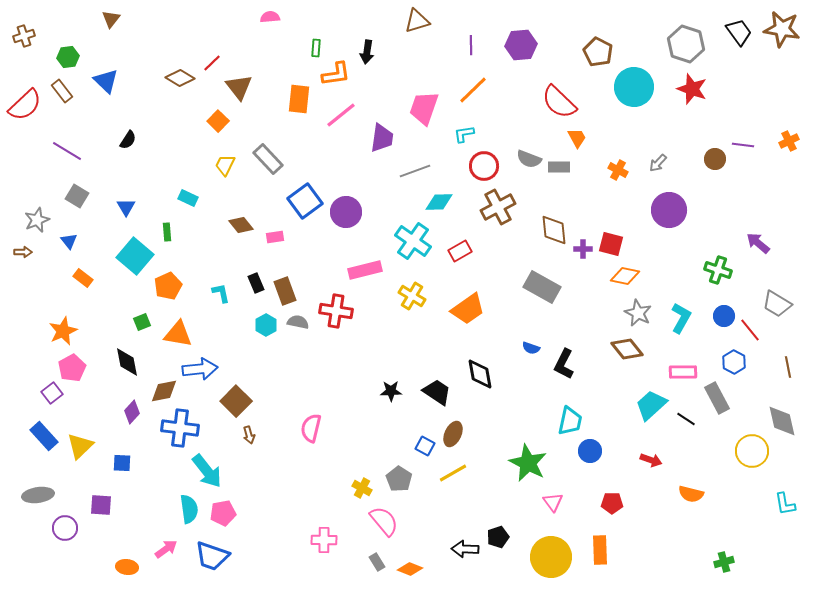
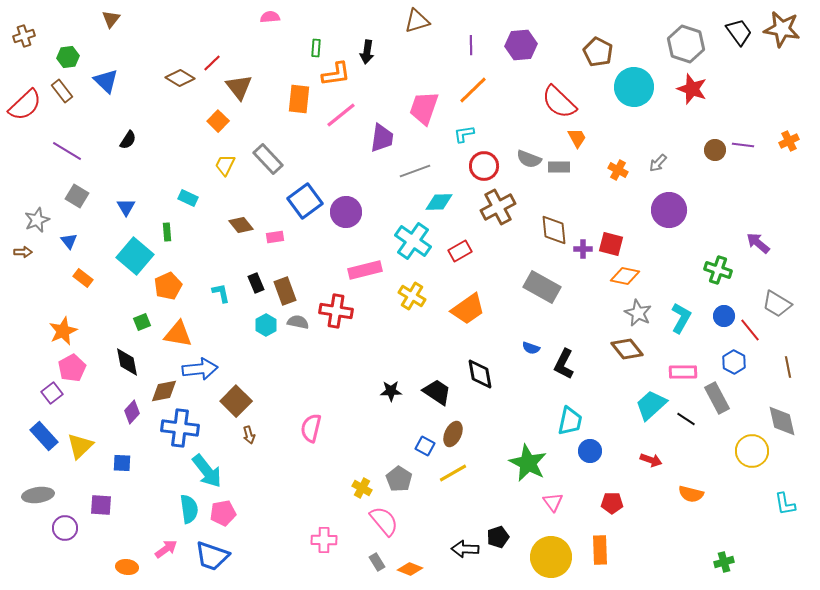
brown circle at (715, 159): moved 9 px up
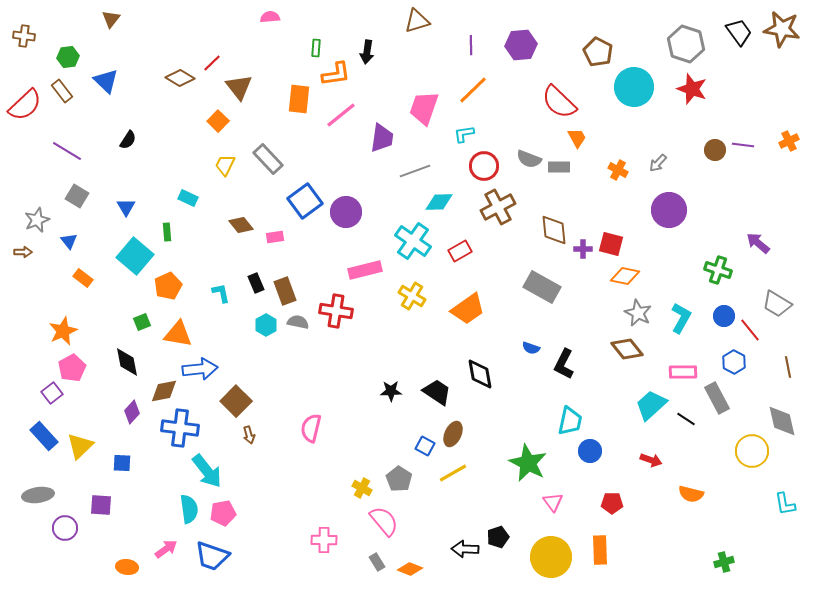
brown cross at (24, 36): rotated 25 degrees clockwise
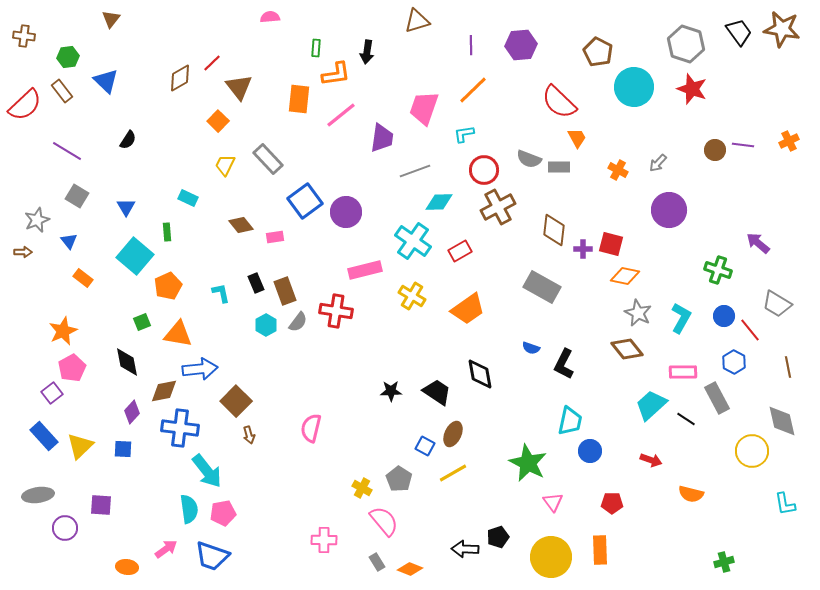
brown diamond at (180, 78): rotated 60 degrees counterclockwise
red circle at (484, 166): moved 4 px down
brown diamond at (554, 230): rotated 12 degrees clockwise
gray semicircle at (298, 322): rotated 115 degrees clockwise
blue square at (122, 463): moved 1 px right, 14 px up
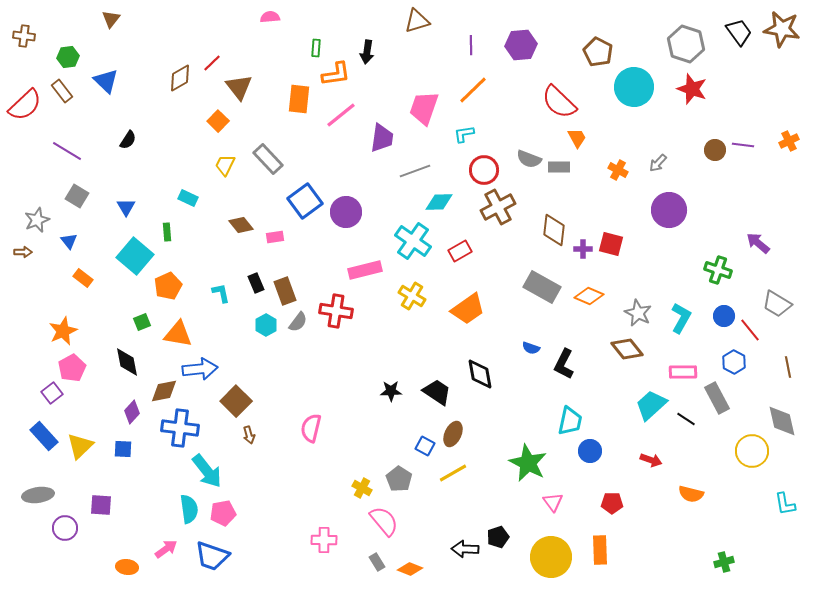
orange diamond at (625, 276): moved 36 px left, 20 px down; rotated 12 degrees clockwise
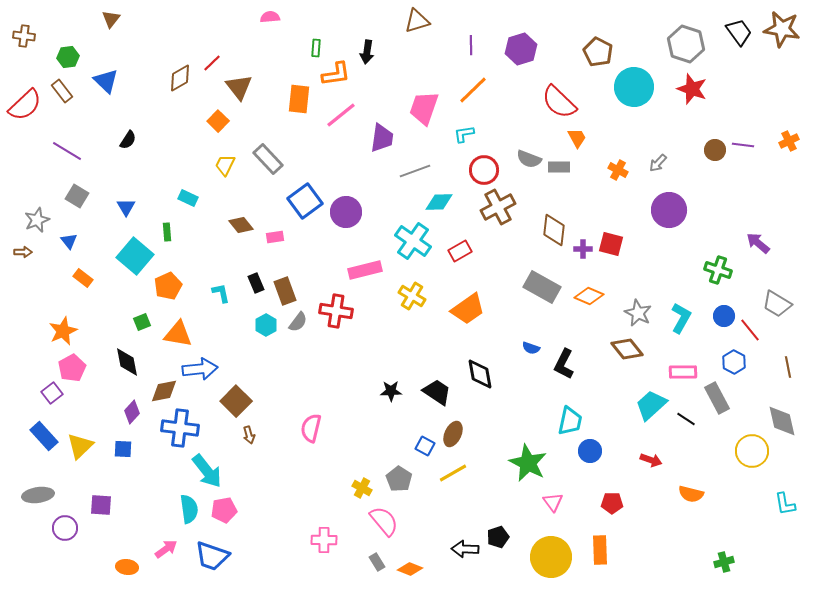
purple hexagon at (521, 45): moved 4 px down; rotated 12 degrees counterclockwise
pink pentagon at (223, 513): moved 1 px right, 3 px up
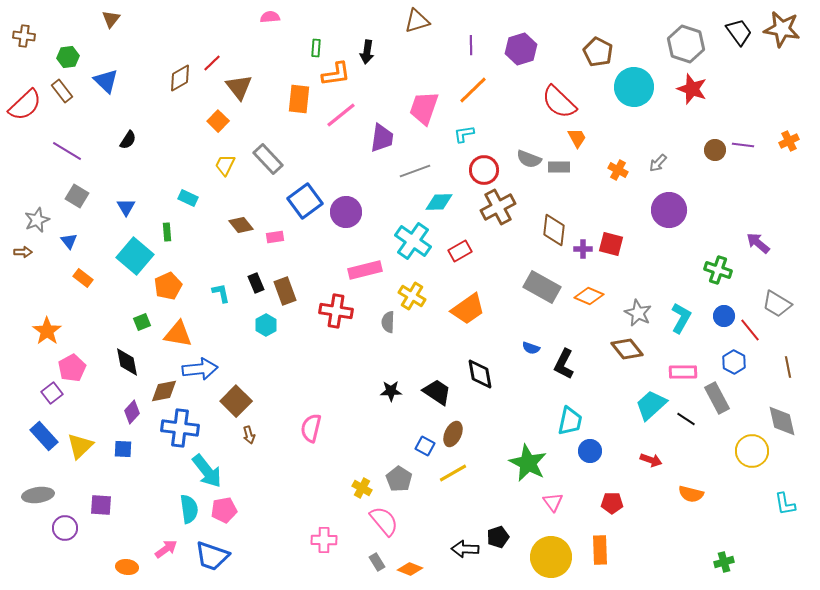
gray semicircle at (298, 322): moved 90 px right; rotated 145 degrees clockwise
orange star at (63, 331): moved 16 px left; rotated 12 degrees counterclockwise
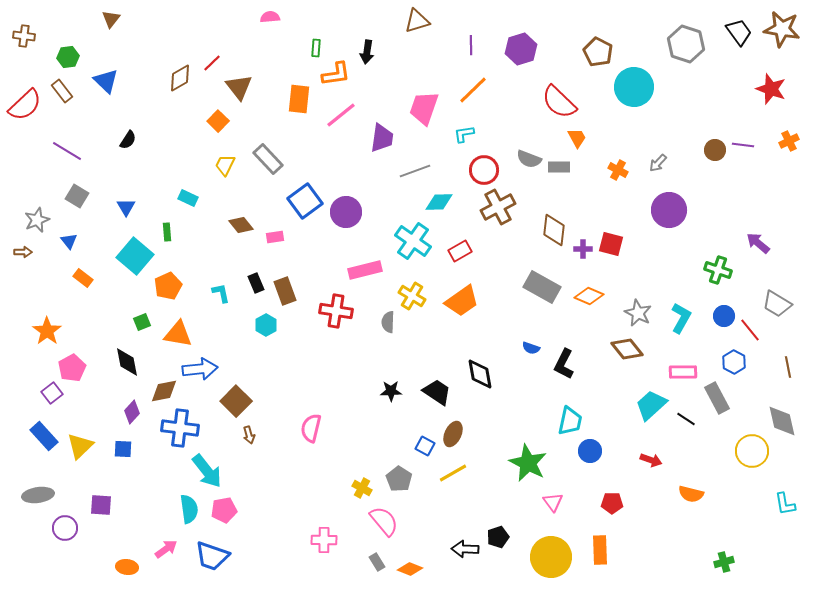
red star at (692, 89): moved 79 px right
orange trapezoid at (468, 309): moved 6 px left, 8 px up
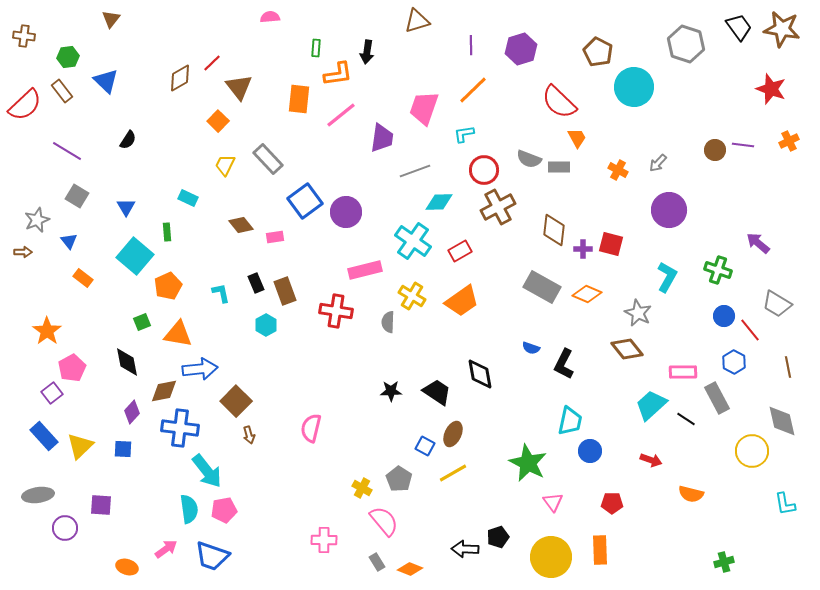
black trapezoid at (739, 32): moved 5 px up
orange L-shape at (336, 74): moved 2 px right
orange diamond at (589, 296): moved 2 px left, 2 px up
cyan L-shape at (681, 318): moved 14 px left, 41 px up
orange ellipse at (127, 567): rotated 10 degrees clockwise
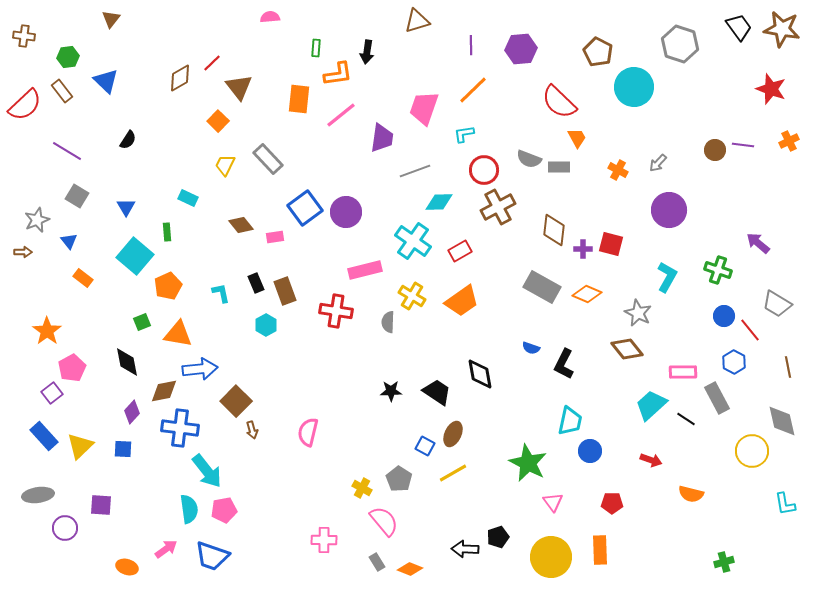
gray hexagon at (686, 44): moved 6 px left
purple hexagon at (521, 49): rotated 12 degrees clockwise
blue square at (305, 201): moved 7 px down
pink semicircle at (311, 428): moved 3 px left, 4 px down
brown arrow at (249, 435): moved 3 px right, 5 px up
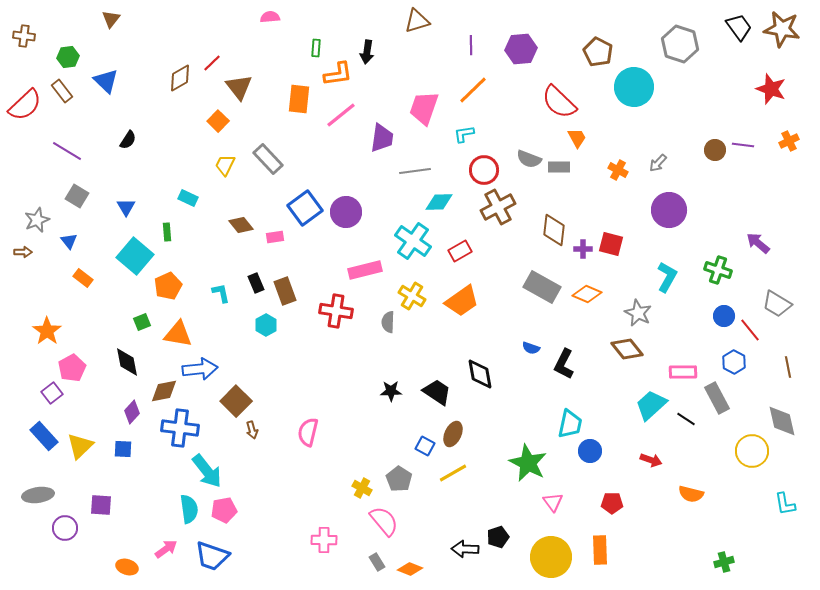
gray line at (415, 171): rotated 12 degrees clockwise
cyan trapezoid at (570, 421): moved 3 px down
